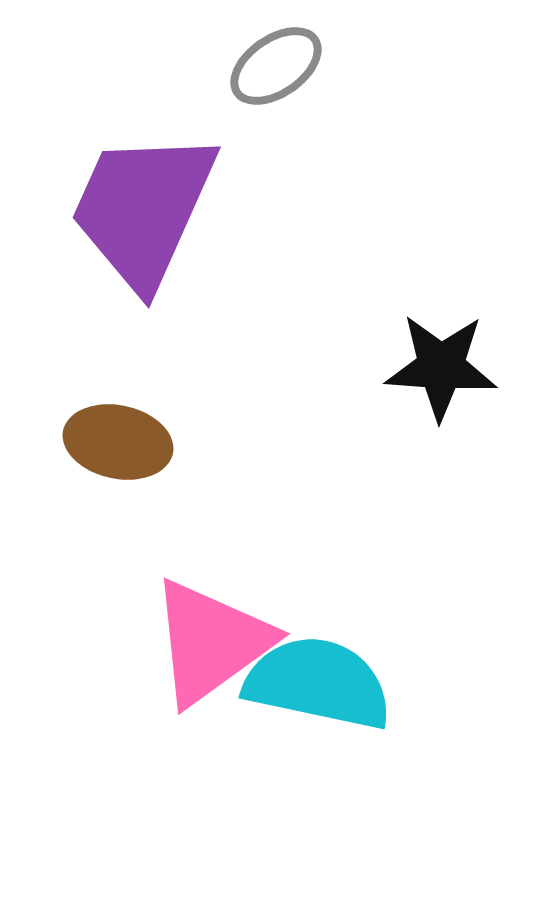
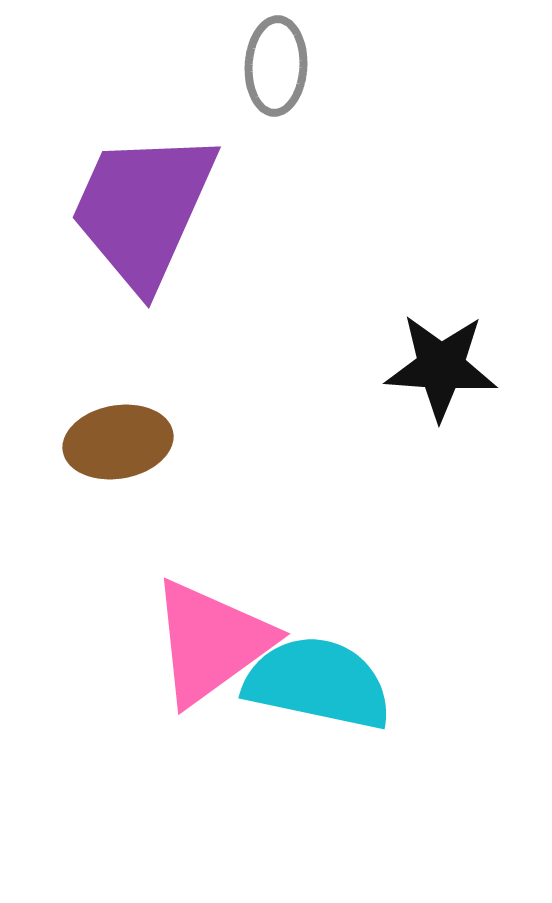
gray ellipse: rotated 52 degrees counterclockwise
brown ellipse: rotated 22 degrees counterclockwise
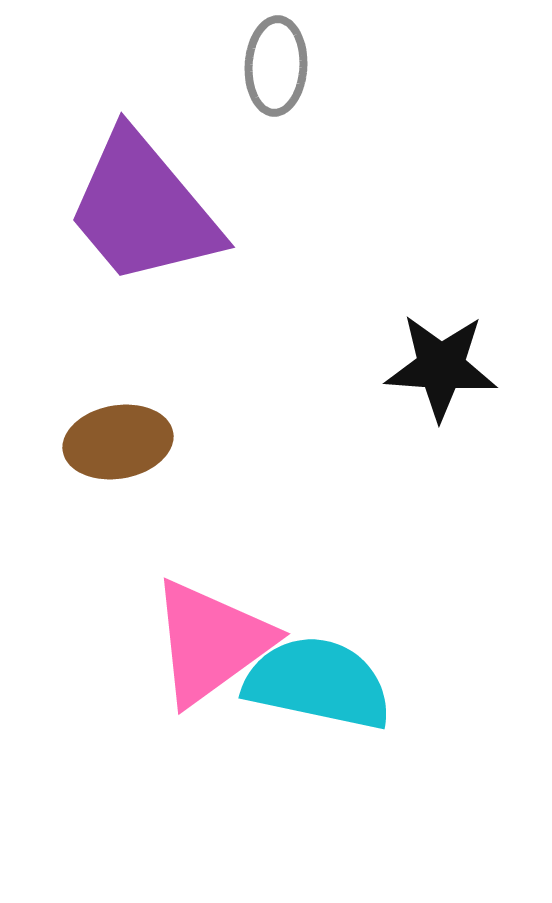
purple trapezoid: rotated 64 degrees counterclockwise
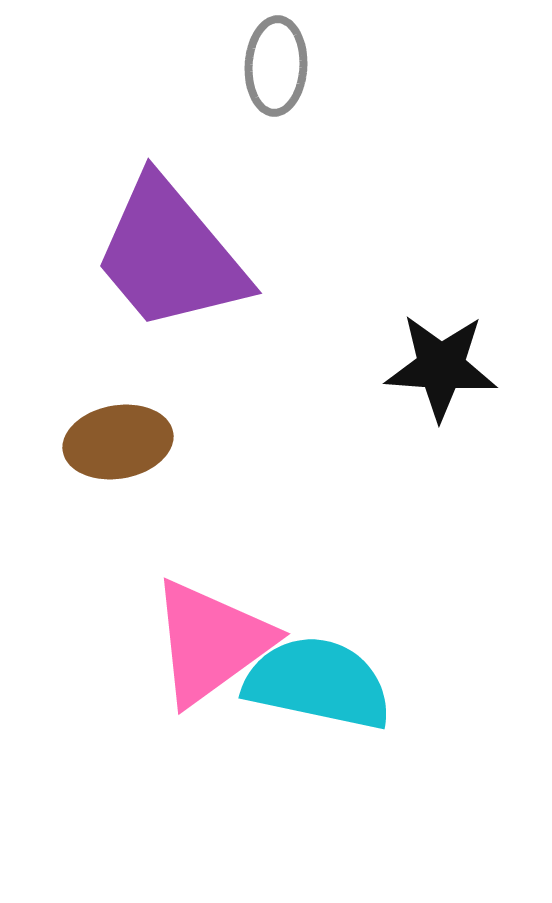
purple trapezoid: moved 27 px right, 46 px down
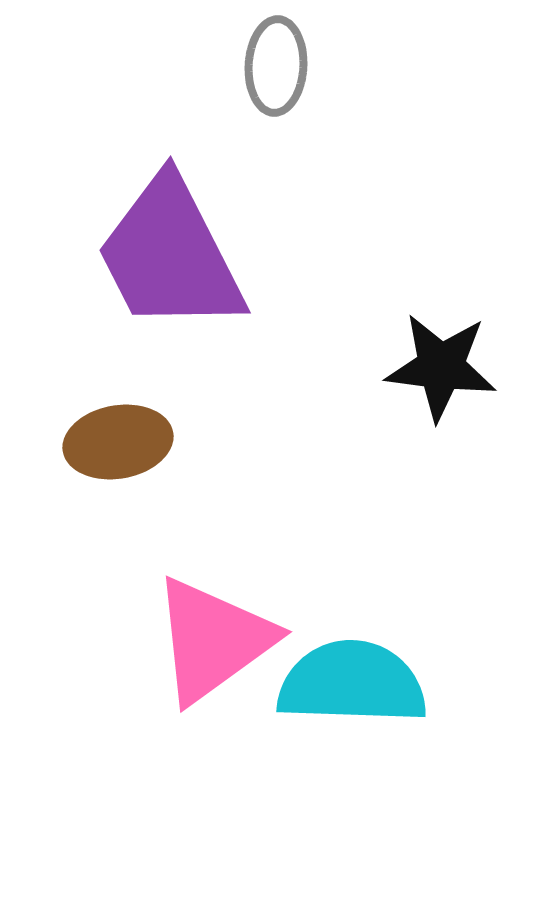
purple trapezoid: rotated 13 degrees clockwise
black star: rotated 3 degrees clockwise
pink triangle: moved 2 px right, 2 px up
cyan semicircle: moved 34 px right; rotated 10 degrees counterclockwise
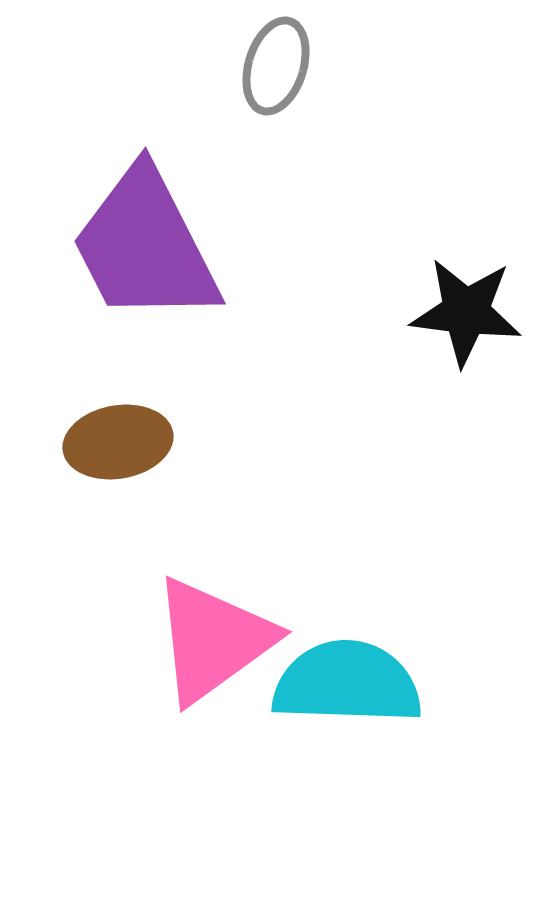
gray ellipse: rotated 14 degrees clockwise
purple trapezoid: moved 25 px left, 9 px up
black star: moved 25 px right, 55 px up
cyan semicircle: moved 5 px left
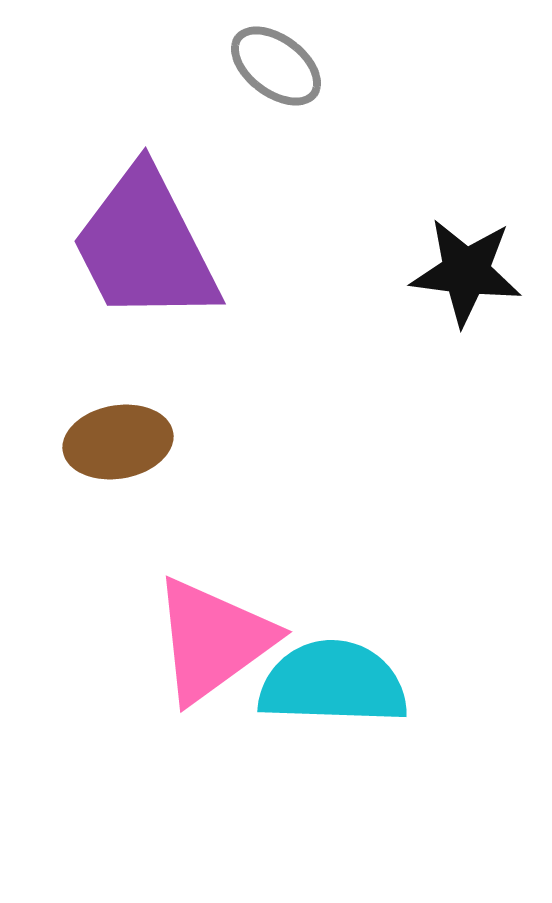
gray ellipse: rotated 70 degrees counterclockwise
black star: moved 40 px up
cyan semicircle: moved 14 px left
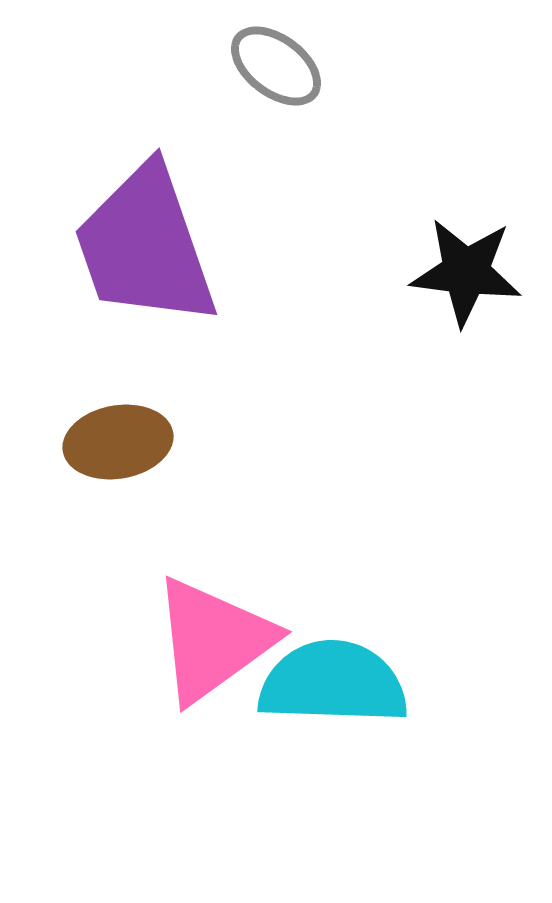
purple trapezoid: rotated 8 degrees clockwise
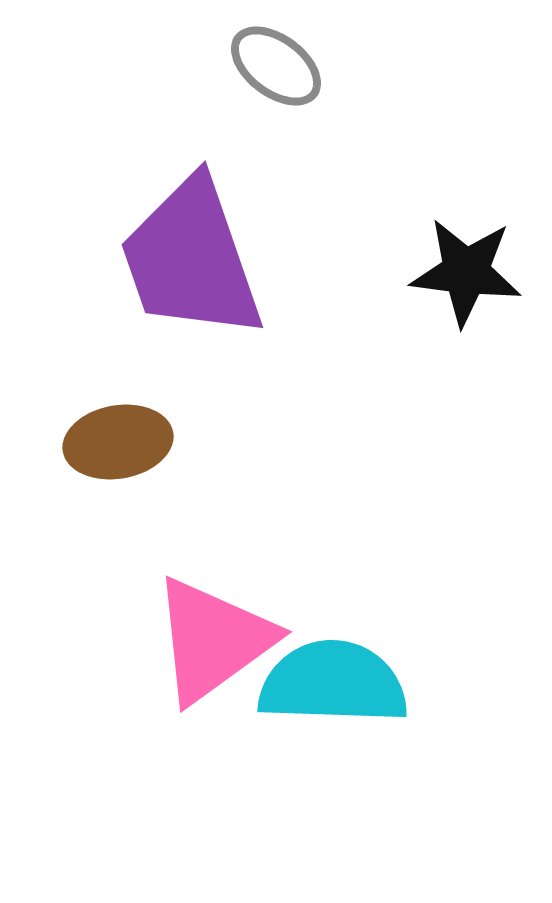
purple trapezoid: moved 46 px right, 13 px down
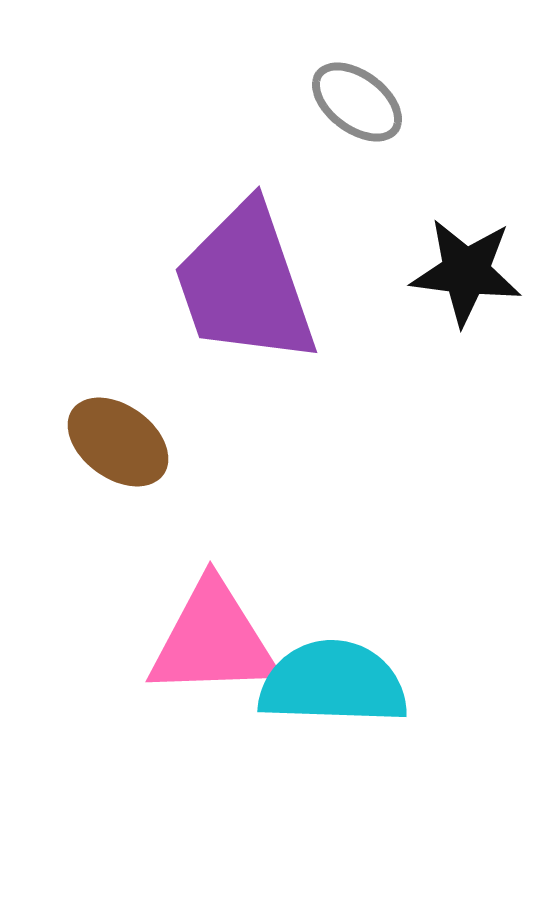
gray ellipse: moved 81 px right, 36 px down
purple trapezoid: moved 54 px right, 25 px down
brown ellipse: rotated 46 degrees clockwise
pink triangle: rotated 34 degrees clockwise
